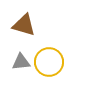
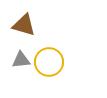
gray triangle: moved 2 px up
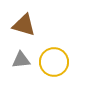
yellow circle: moved 5 px right
